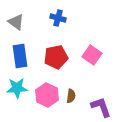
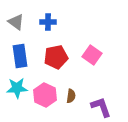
blue cross: moved 10 px left, 4 px down; rotated 14 degrees counterclockwise
pink hexagon: moved 2 px left
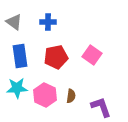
gray triangle: moved 2 px left
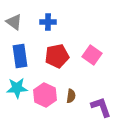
red pentagon: moved 1 px right, 1 px up
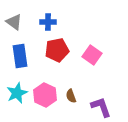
red pentagon: moved 6 px up
cyan star: moved 5 px down; rotated 20 degrees counterclockwise
brown semicircle: rotated 152 degrees clockwise
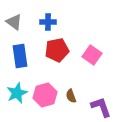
pink hexagon: rotated 20 degrees clockwise
